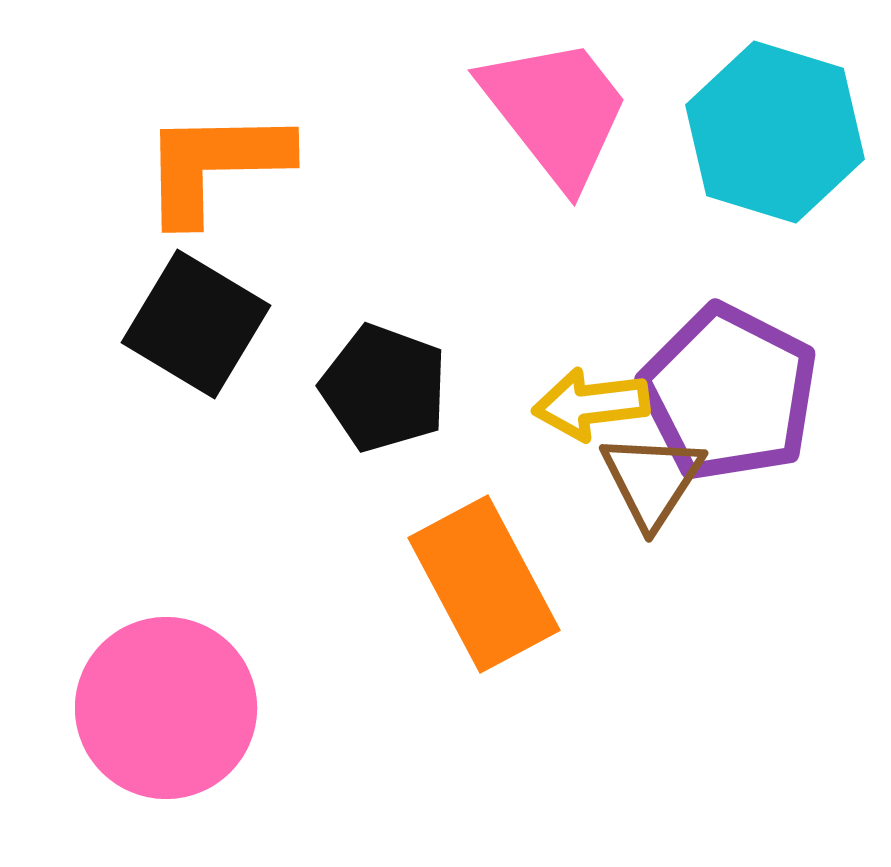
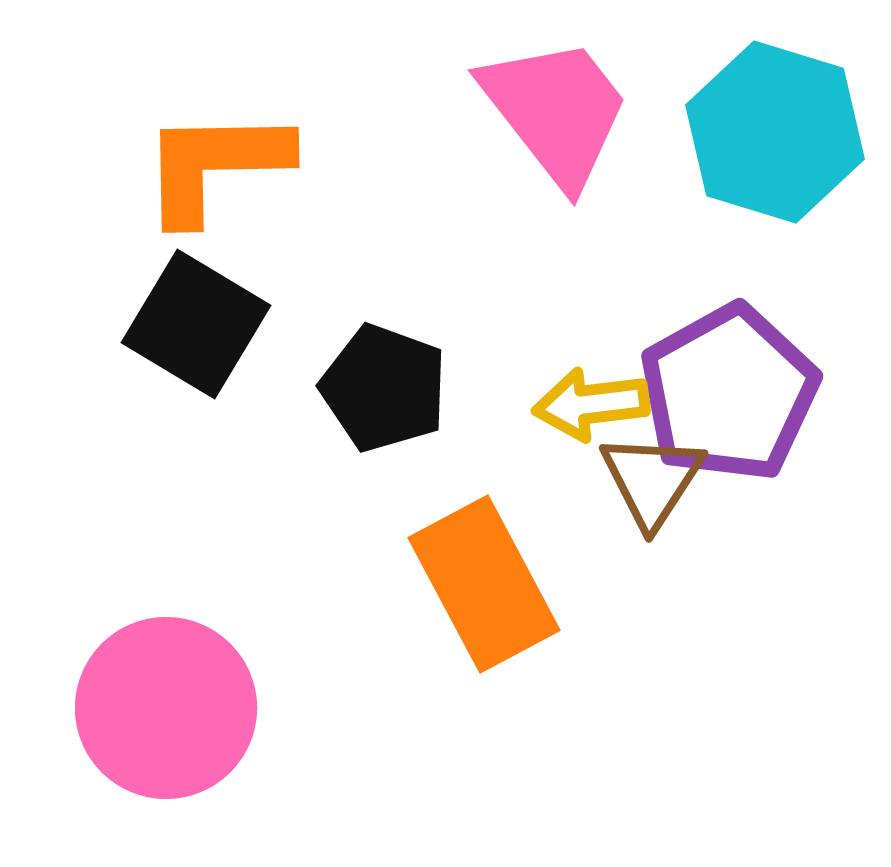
purple pentagon: rotated 16 degrees clockwise
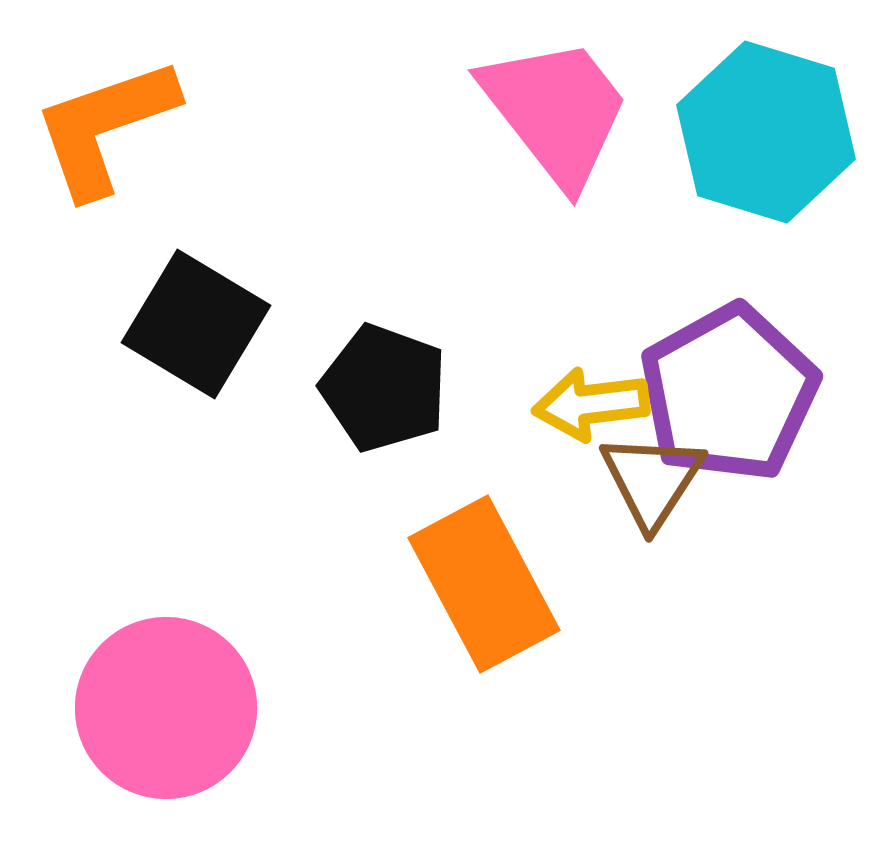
cyan hexagon: moved 9 px left
orange L-shape: moved 110 px left, 38 px up; rotated 18 degrees counterclockwise
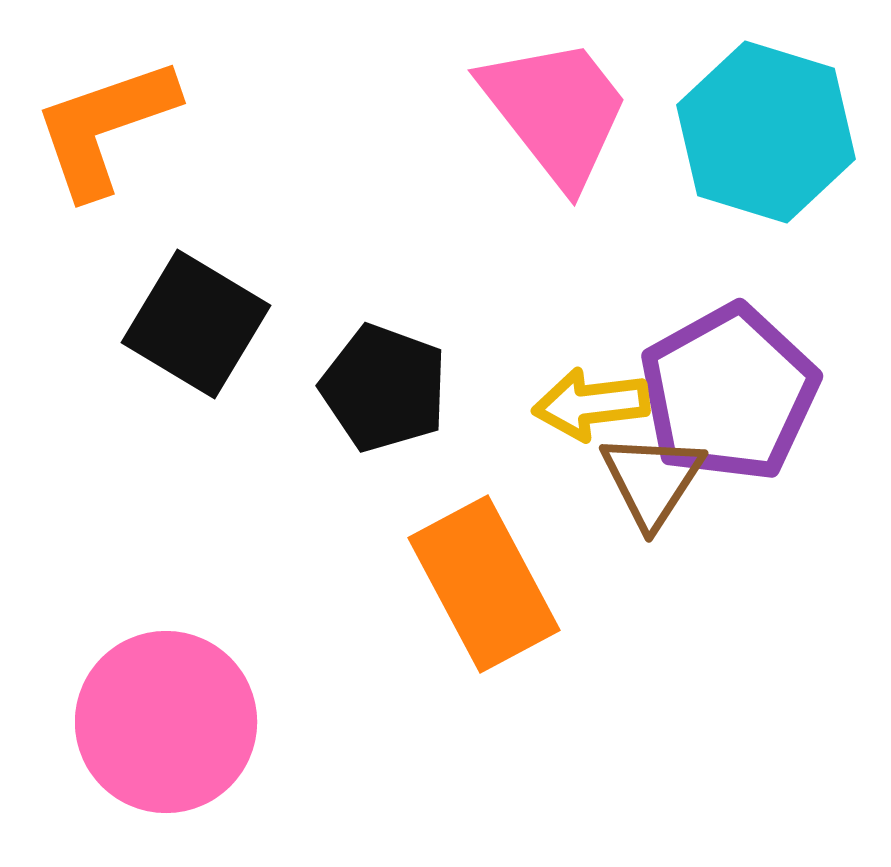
pink circle: moved 14 px down
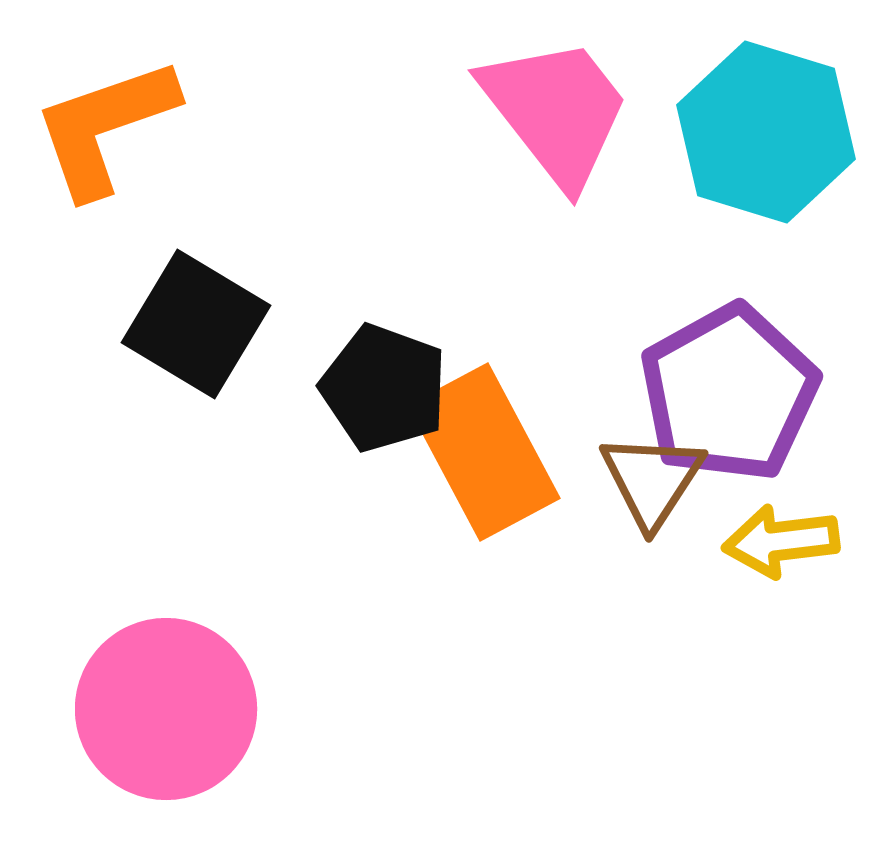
yellow arrow: moved 190 px right, 137 px down
orange rectangle: moved 132 px up
pink circle: moved 13 px up
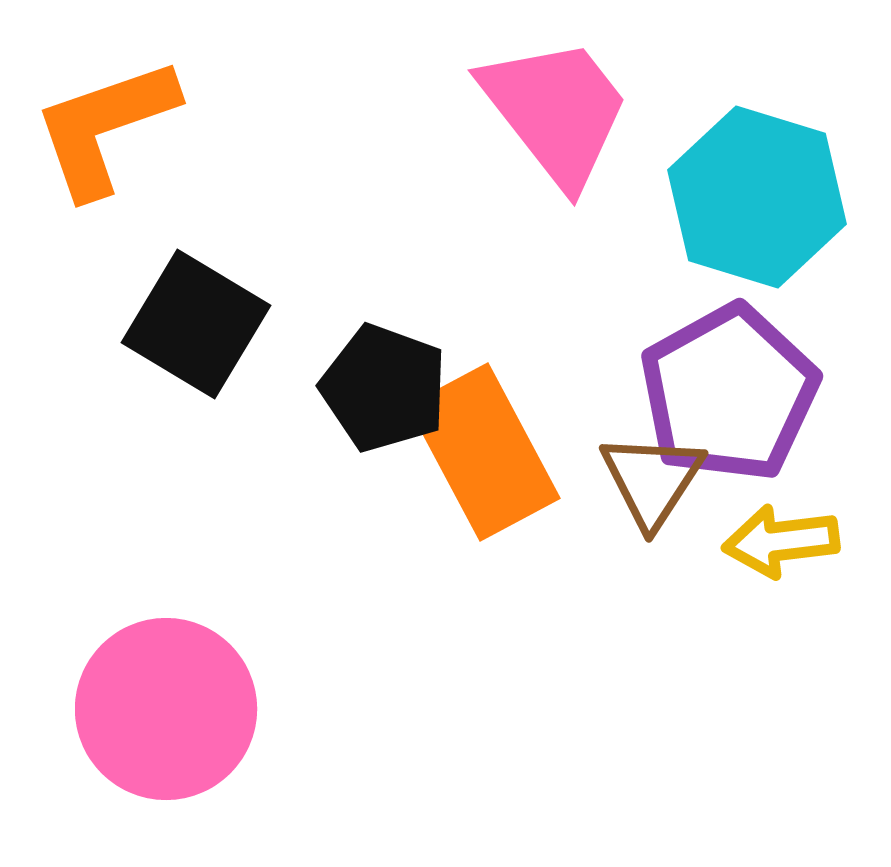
cyan hexagon: moved 9 px left, 65 px down
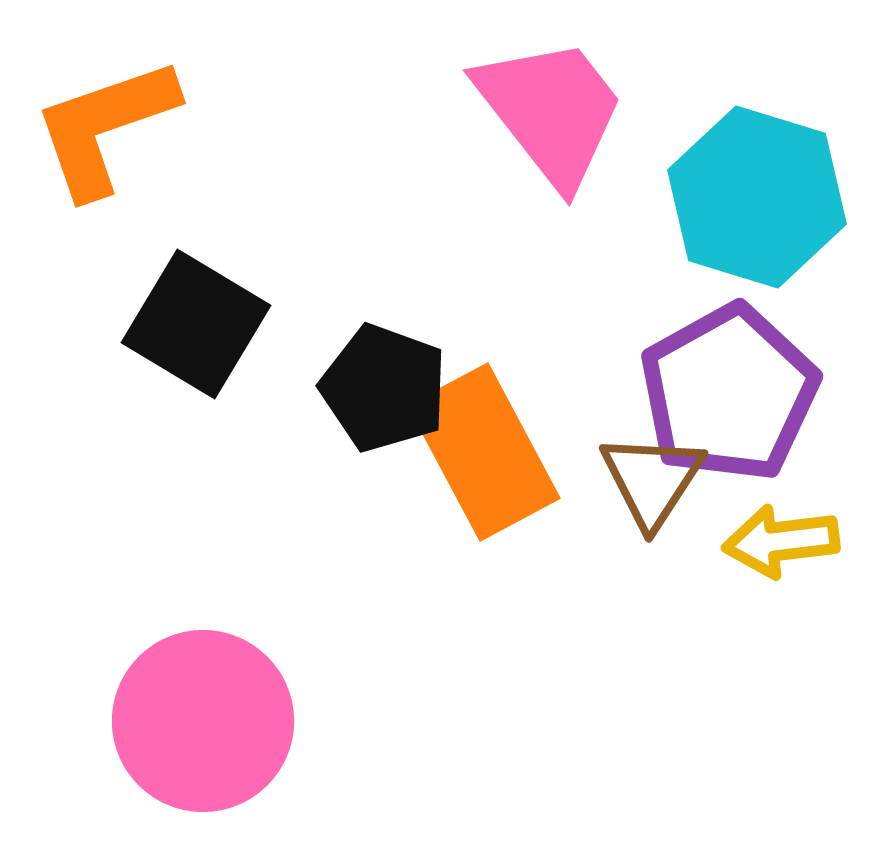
pink trapezoid: moved 5 px left
pink circle: moved 37 px right, 12 px down
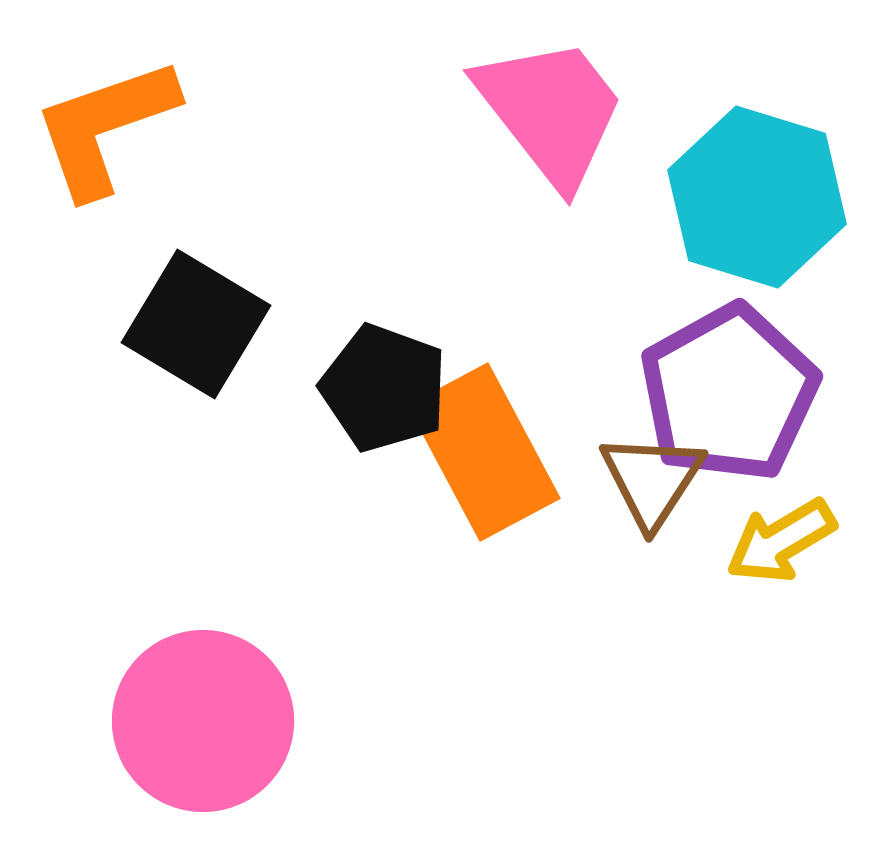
yellow arrow: rotated 24 degrees counterclockwise
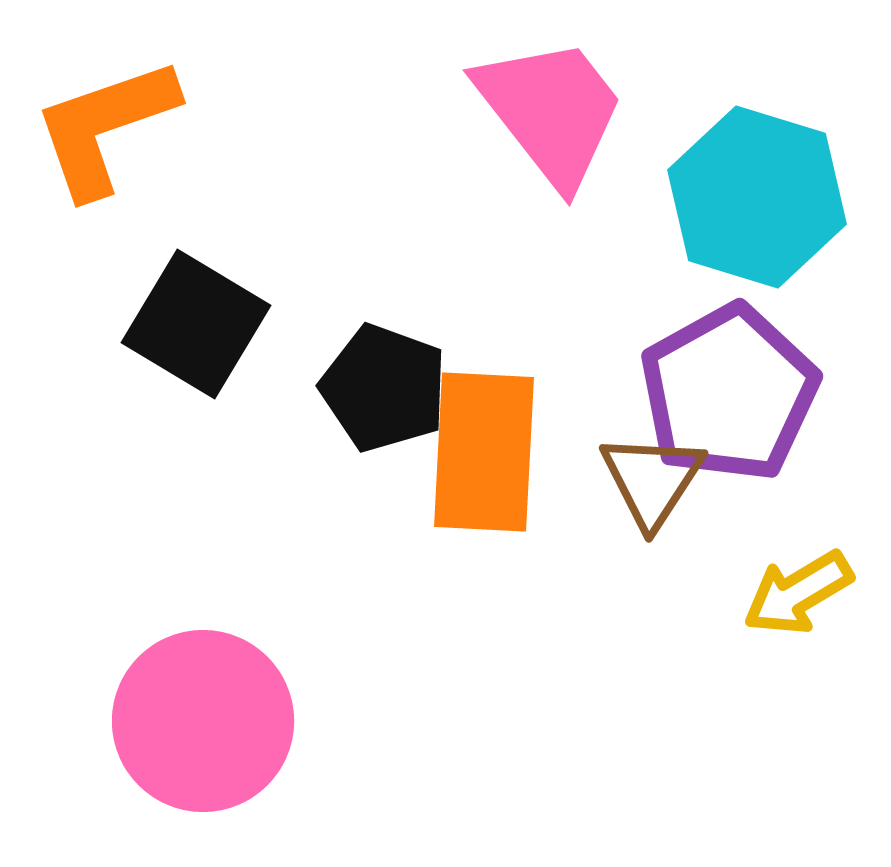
orange rectangle: rotated 31 degrees clockwise
yellow arrow: moved 17 px right, 52 px down
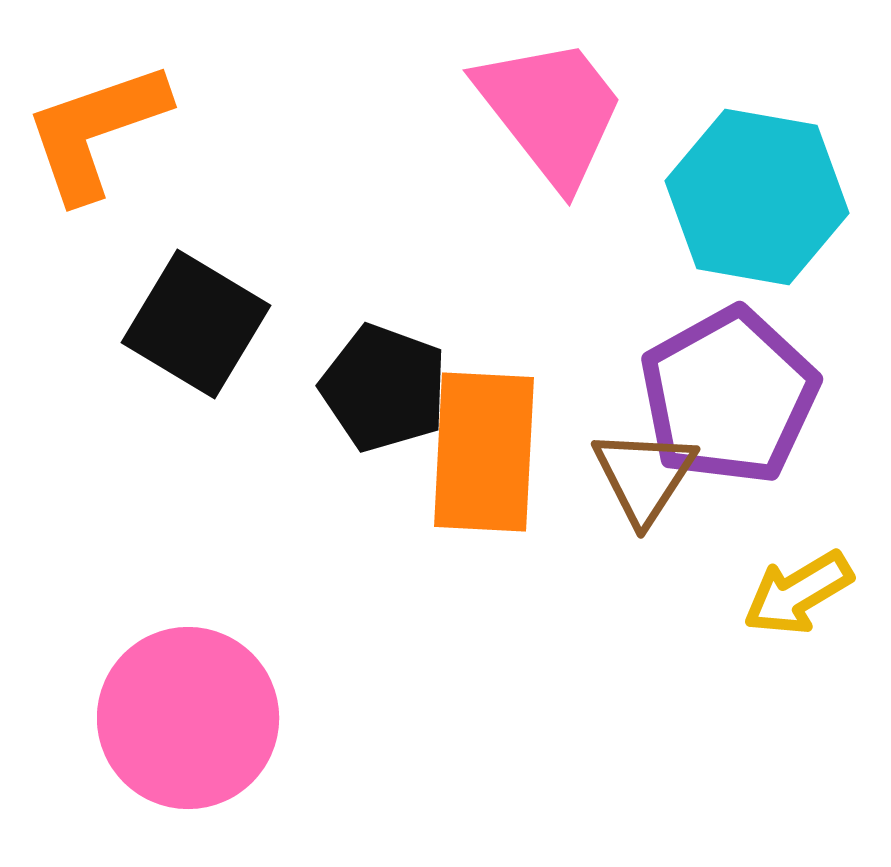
orange L-shape: moved 9 px left, 4 px down
cyan hexagon: rotated 7 degrees counterclockwise
purple pentagon: moved 3 px down
brown triangle: moved 8 px left, 4 px up
pink circle: moved 15 px left, 3 px up
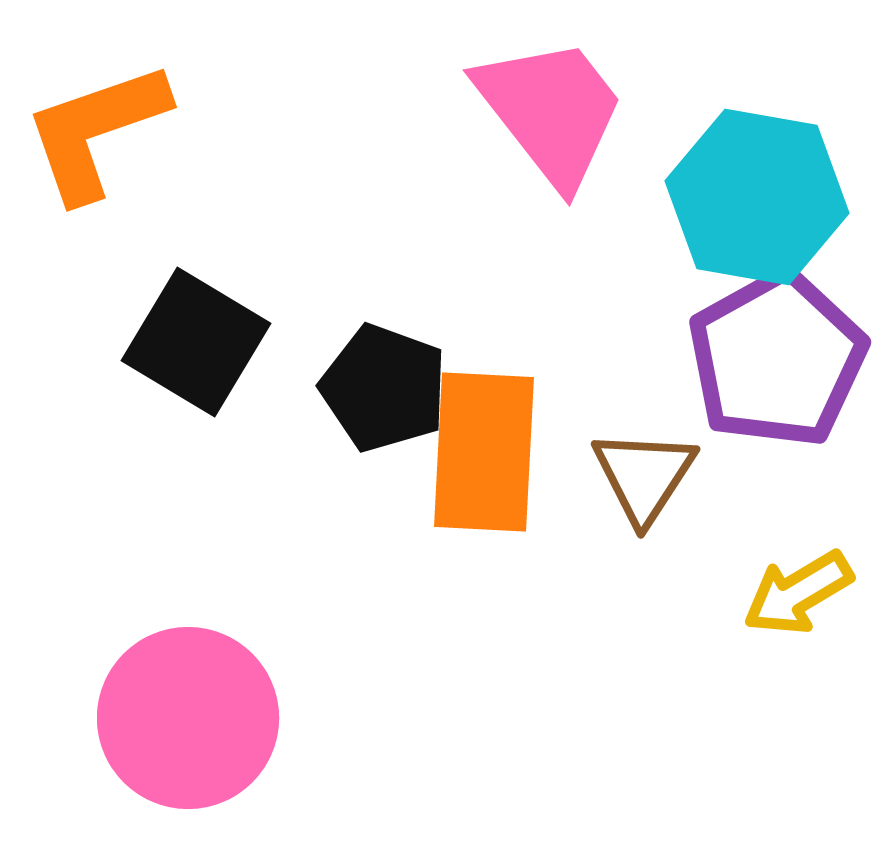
black square: moved 18 px down
purple pentagon: moved 48 px right, 37 px up
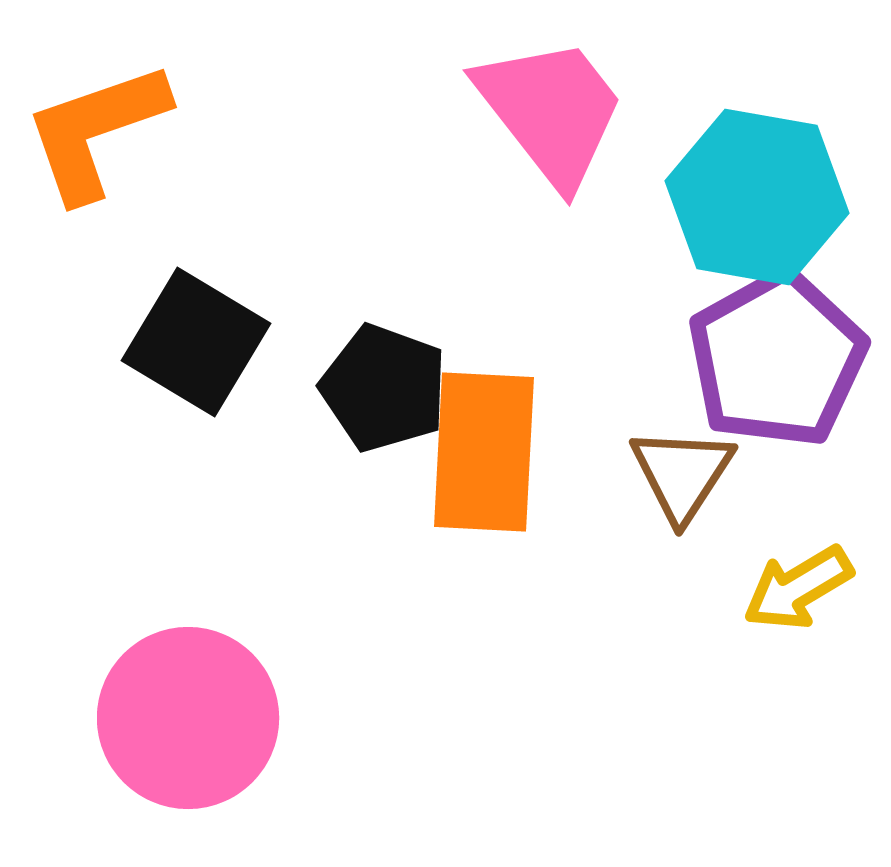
brown triangle: moved 38 px right, 2 px up
yellow arrow: moved 5 px up
